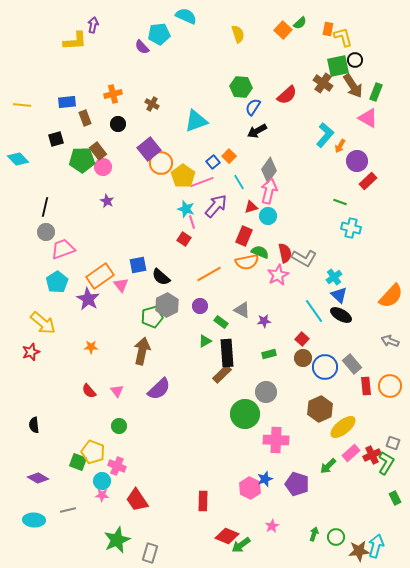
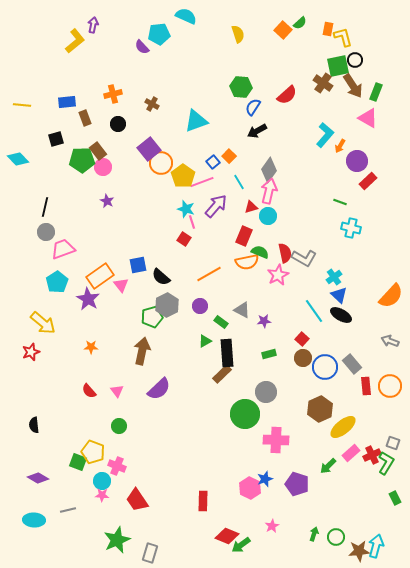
yellow L-shape at (75, 41): rotated 35 degrees counterclockwise
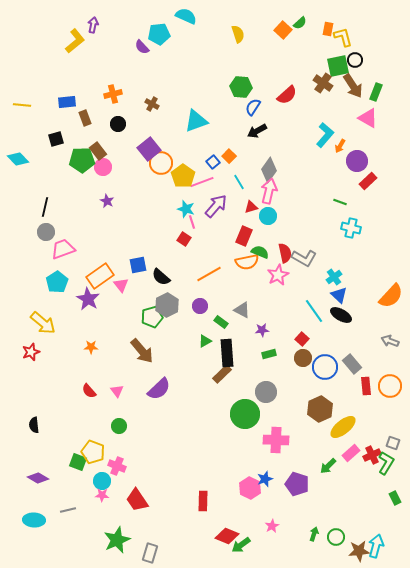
purple star at (264, 321): moved 2 px left, 9 px down
brown arrow at (142, 351): rotated 128 degrees clockwise
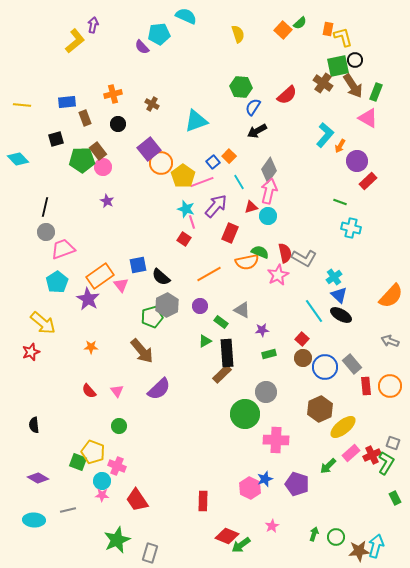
red rectangle at (244, 236): moved 14 px left, 3 px up
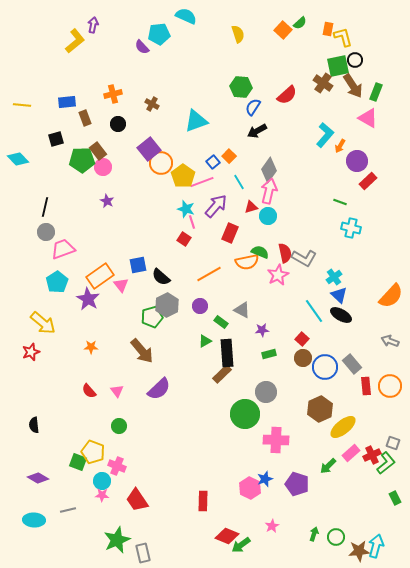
green L-shape at (386, 463): rotated 20 degrees clockwise
gray rectangle at (150, 553): moved 7 px left; rotated 30 degrees counterclockwise
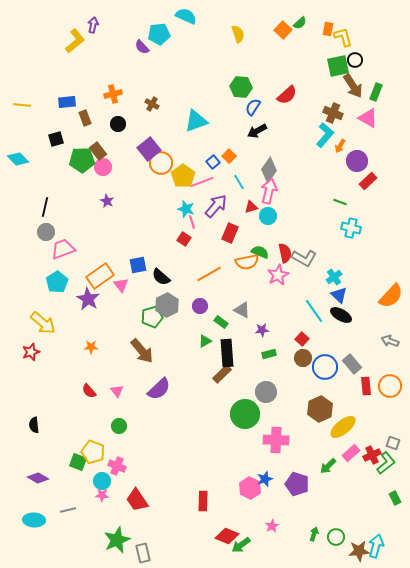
brown cross at (323, 83): moved 10 px right, 30 px down; rotated 12 degrees counterclockwise
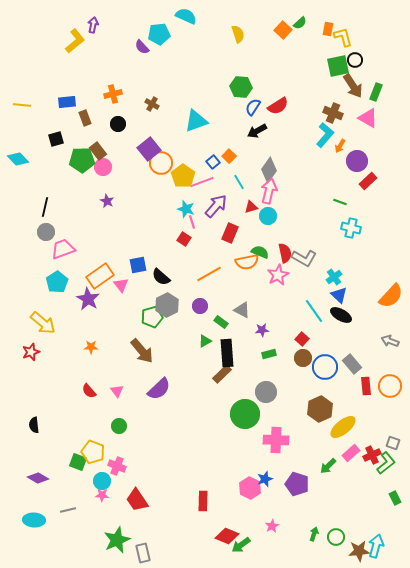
red semicircle at (287, 95): moved 9 px left, 11 px down; rotated 10 degrees clockwise
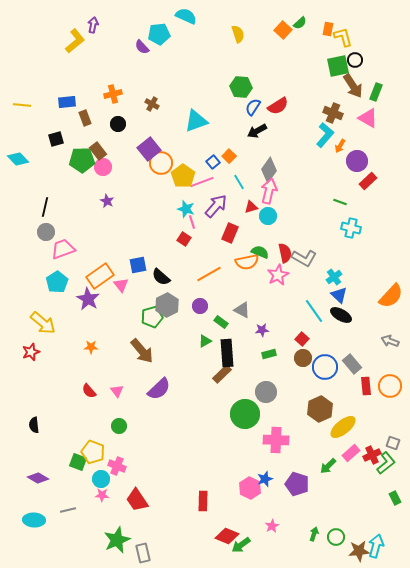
cyan circle at (102, 481): moved 1 px left, 2 px up
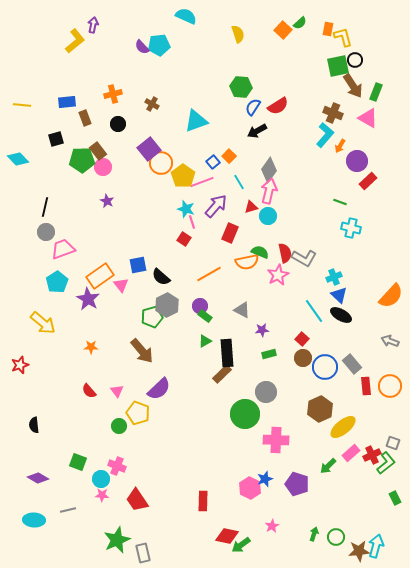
cyan pentagon at (159, 34): moved 11 px down
cyan cross at (334, 277): rotated 14 degrees clockwise
green rectangle at (221, 322): moved 16 px left, 6 px up
red star at (31, 352): moved 11 px left, 13 px down
yellow pentagon at (93, 452): moved 45 px right, 39 px up
red diamond at (227, 536): rotated 10 degrees counterclockwise
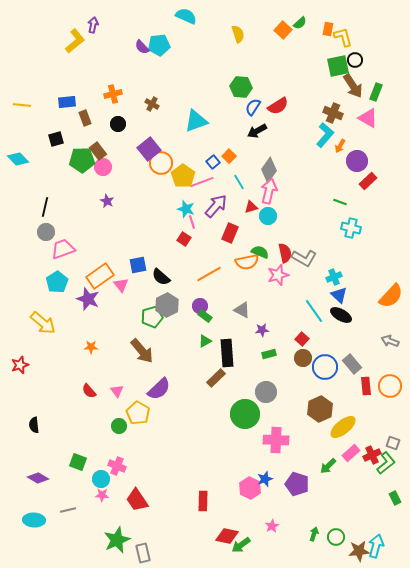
pink star at (278, 275): rotated 10 degrees clockwise
purple star at (88, 299): rotated 10 degrees counterclockwise
brown rectangle at (222, 374): moved 6 px left, 4 px down
yellow pentagon at (138, 413): rotated 10 degrees clockwise
